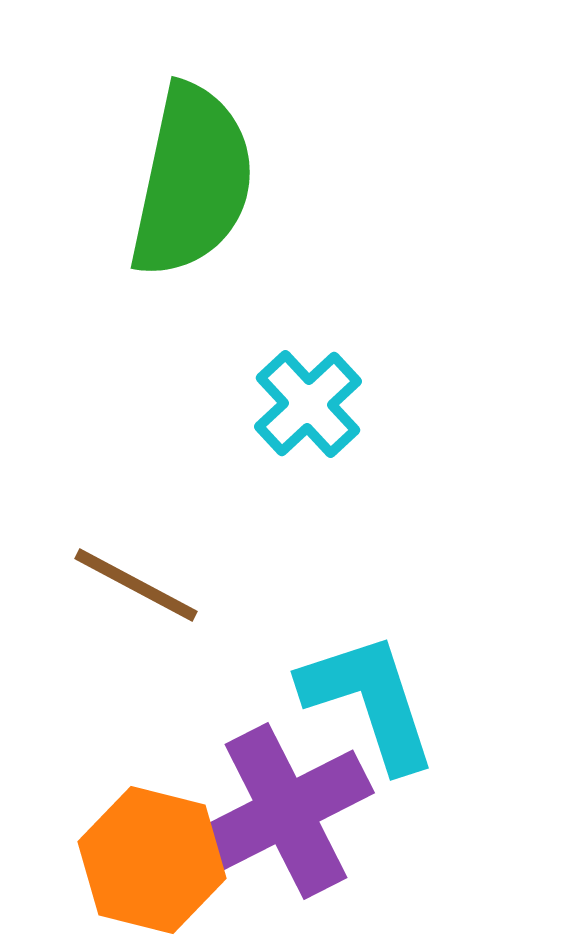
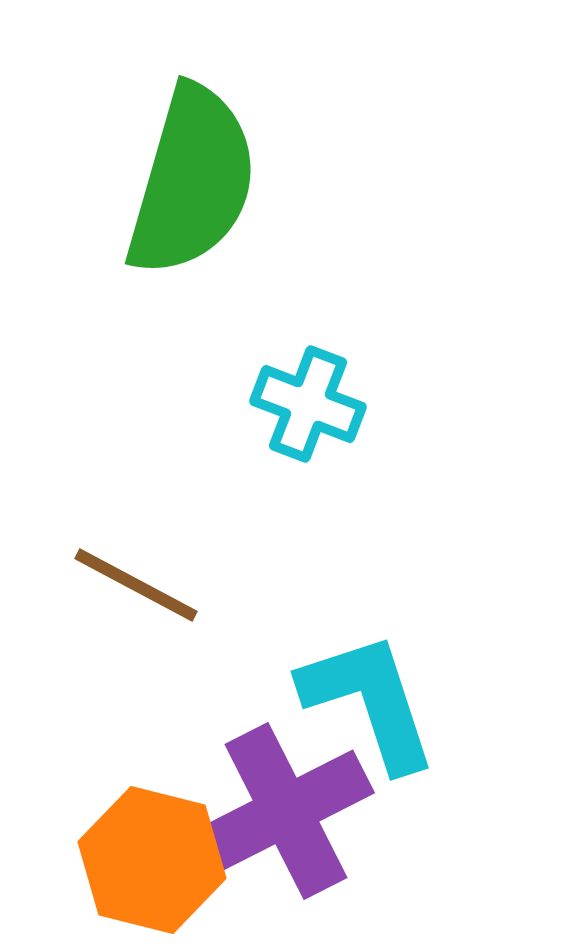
green semicircle: rotated 4 degrees clockwise
cyan cross: rotated 26 degrees counterclockwise
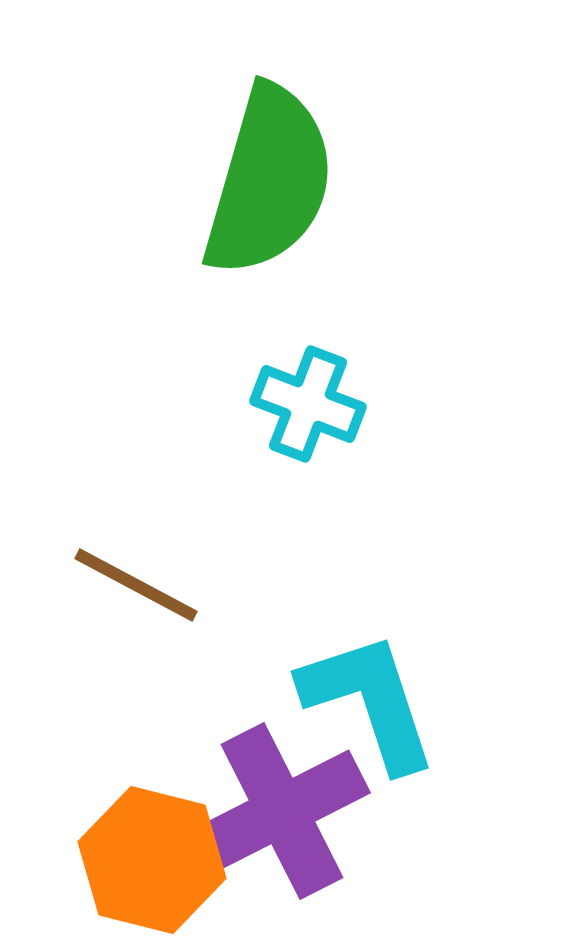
green semicircle: moved 77 px right
purple cross: moved 4 px left
